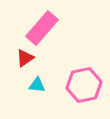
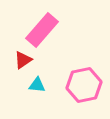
pink rectangle: moved 2 px down
red triangle: moved 2 px left, 2 px down
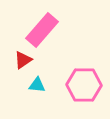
pink hexagon: rotated 12 degrees clockwise
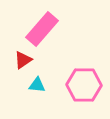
pink rectangle: moved 1 px up
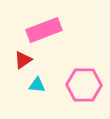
pink rectangle: moved 2 px right, 1 px down; rotated 28 degrees clockwise
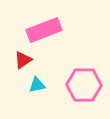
cyan triangle: rotated 18 degrees counterclockwise
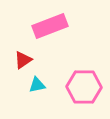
pink rectangle: moved 6 px right, 4 px up
pink hexagon: moved 2 px down
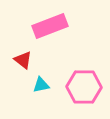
red triangle: rotated 48 degrees counterclockwise
cyan triangle: moved 4 px right
